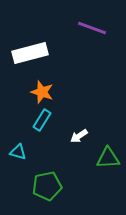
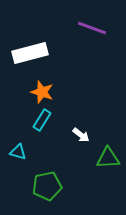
white arrow: moved 2 px right, 1 px up; rotated 108 degrees counterclockwise
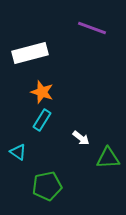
white arrow: moved 3 px down
cyan triangle: rotated 18 degrees clockwise
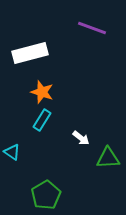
cyan triangle: moved 6 px left
green pentagon: moved 1 px left, 9 px down; rotated 20 degrees counterclockwise
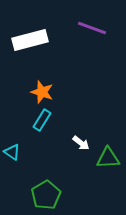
white rectangle: moved 13 px up
white arrow: moved 5 px down
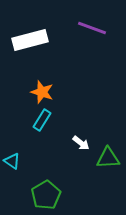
cyan triangle: moved 9 px down
